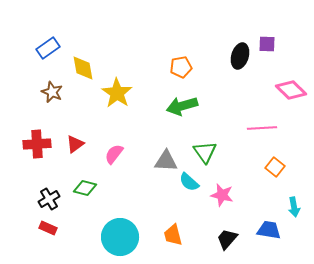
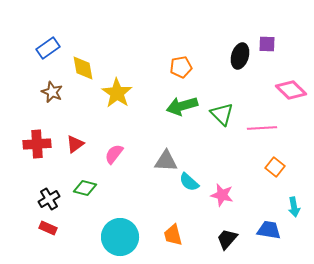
green triangle: moved 17 px right, 38 px up; rotated 10 degrees counterclockwise
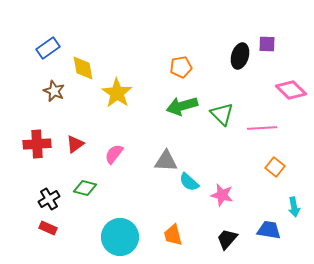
brown star: moved 2 px right, 1 px up
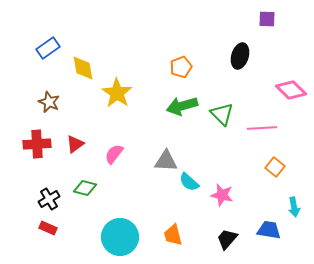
purple square: moved 25 px up
orange pentagon: rotated 10 degrees counterclockwise
brown star: moved 5 px left, 11 px down
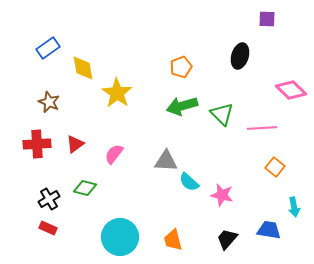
orange trapezoid: moved 5 px down
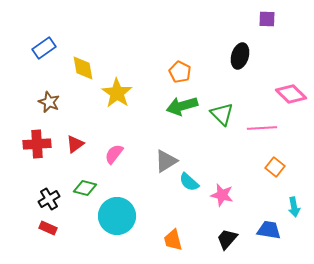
blue rectangle: moved 4 px left
orange pentagon: moved 1 px left, 5 px down; rotated 25 degrees counterclockwise
pink diamond: moved 4 px down
gray triangle: rotated 35 degrees counterclockwise
cyan circle: moved 3 px left, 21 px up
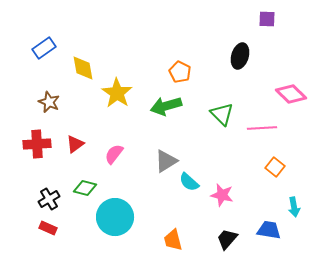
green arrow: moved 16 px left
cyan circle: moved 2 px left, 1 px down
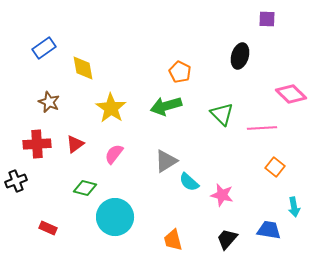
yellow star: moved 6 px left, 15 px down
black cross: moved 33 px left, 18 px up; rotated 10 degrees clockwise
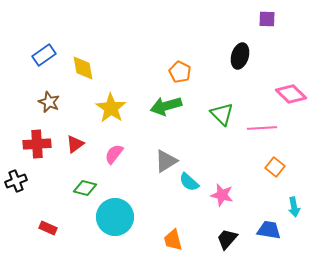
blue rectangle: moved 7 px down
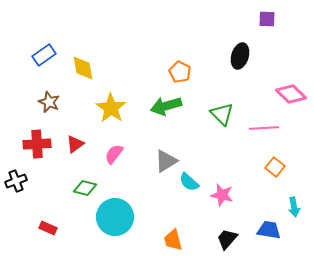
pink line: moved 2 px right
